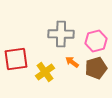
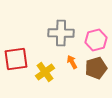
gray cross: moved 1 px up
pink hexagon: moved 1 px up
orange arrow: rotated 24 degrees clockwise
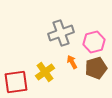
gray cross: rotated 20 degrees counterclockwise
pink hexagon: moved 2 px left, 2 px down
red square: moved 23 px down
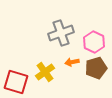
pink hexagon: rotated 20 degrees counterclockwise
orange arrow: rotated 72 degrees counterclockwise
red square: rotated 25 degrees clockwise
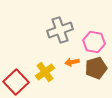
gray cross: moved 1 px left, 3 px up
pink hexagon: rotated 15 degrees counterclockwise
red square: rotated 30 degrees clockwise
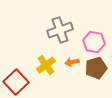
yellow cross: moved 1 px right, 7 px up
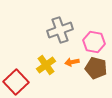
brown pentagon: rotated 30 degrees clockwise
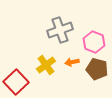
pink hexagon: rotated 10 degrees clockwise
brown pentagon: moved 1 px right, 1 px down
